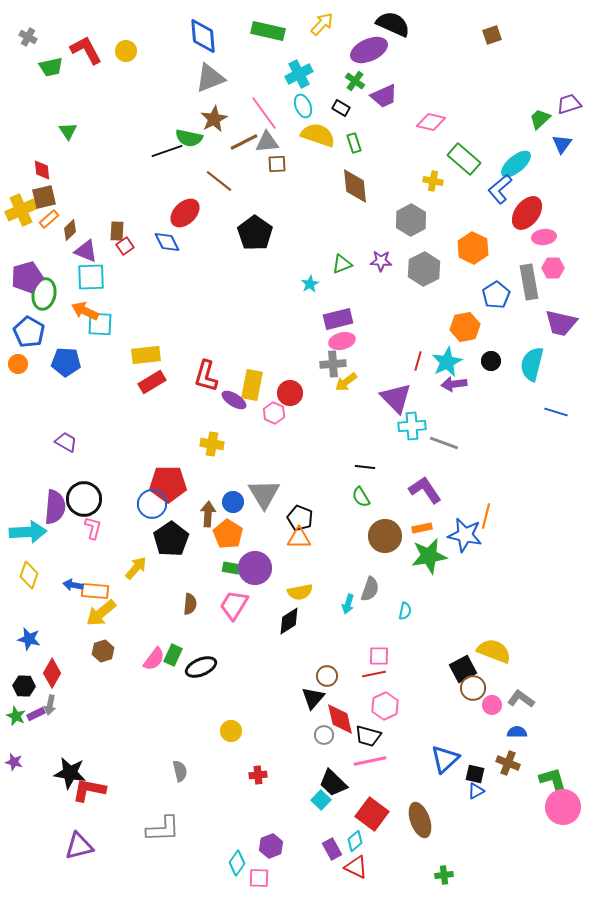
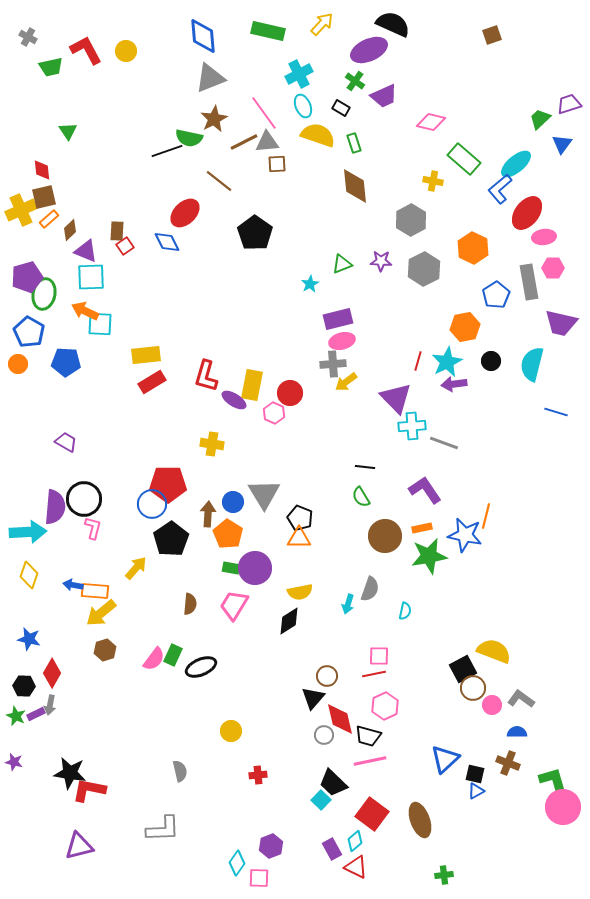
brown hexagon at (103, 651): moved 2 px right, 1 px up
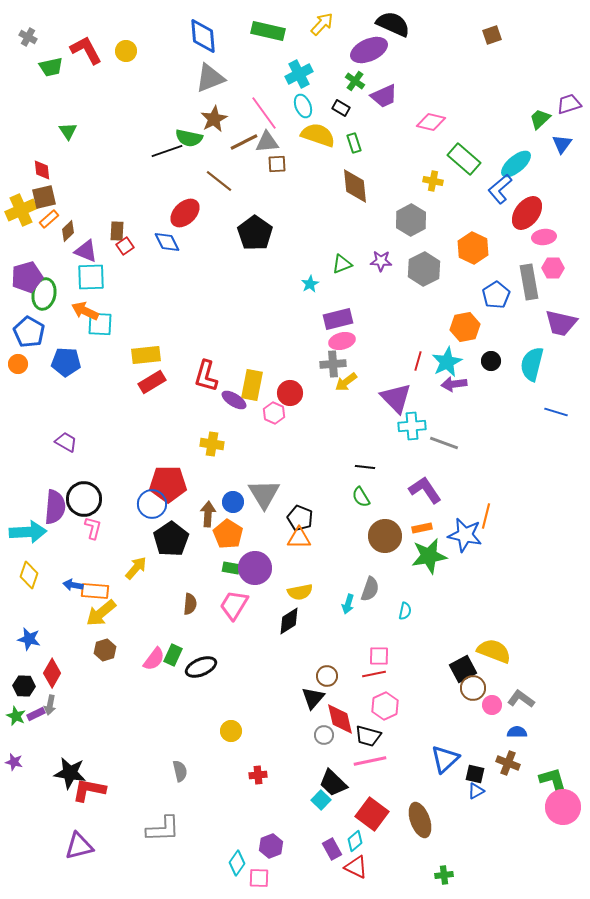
brown diamond at (70, 230): moved 2 px left, 1 px down
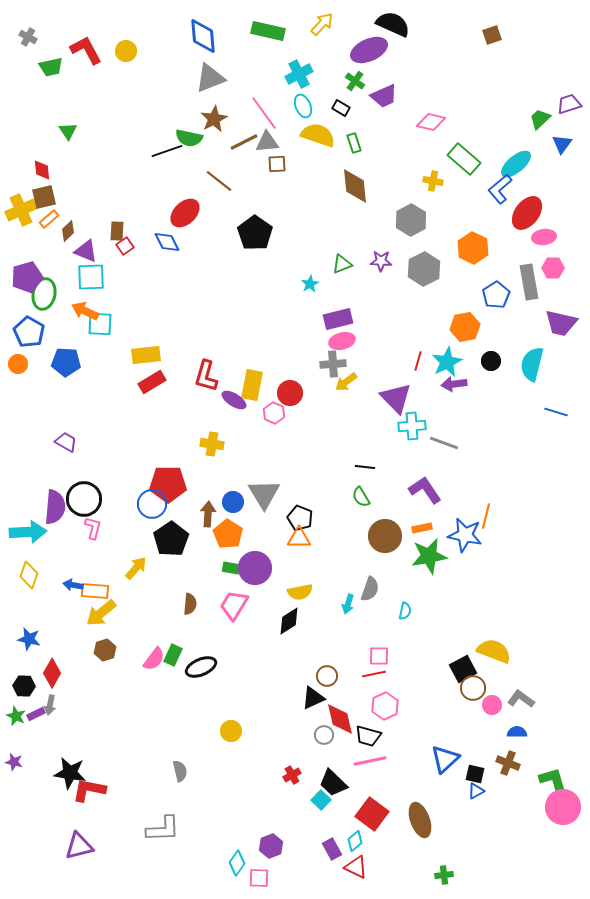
black triangle at (313, 698): rotated 25 degrees clockwise
red cross at (258, 775): moved 34 px right; rotated 24 degrees counterclockwise
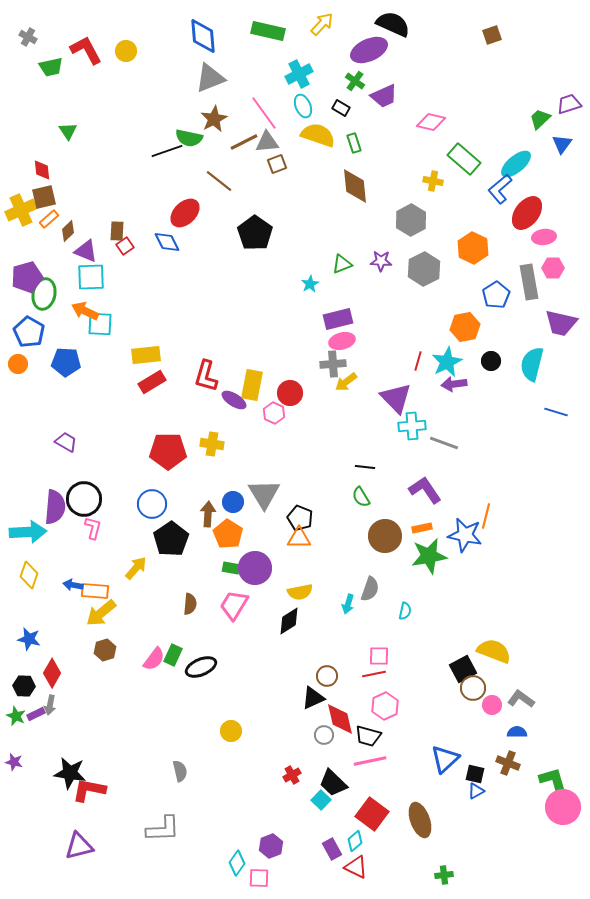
brown square at (277, 164): rotated 18 degrees counterclockwise
red pentagon at (168, 484): moved 33 px up
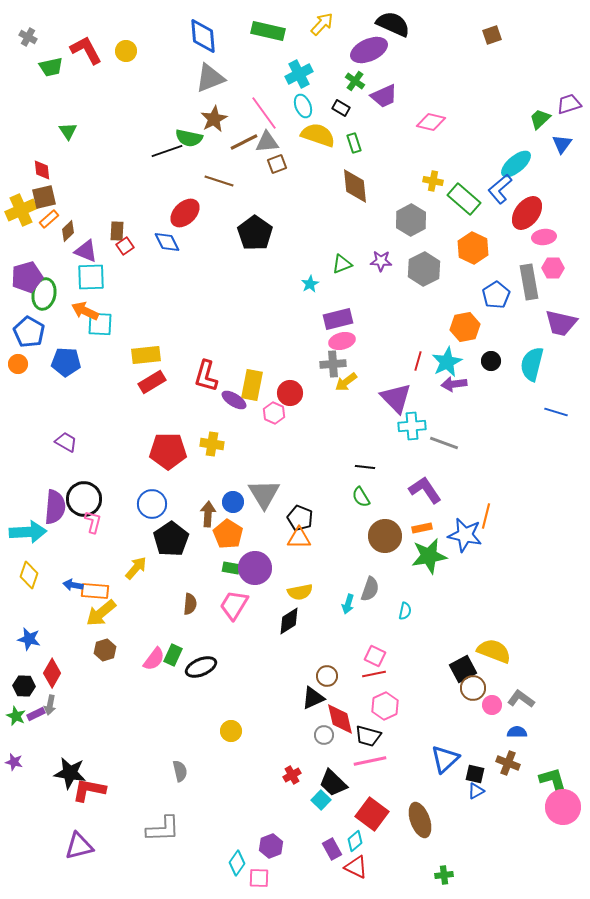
green rectangle at (464, 159): moved 40 px down
brown line at (219, 181): rotated 20 degrees counterclockwise
pink L-shape at (93, 528): moved 6 px up
pink square at (379, 656): moved 4 px left; rotated 25 degrees clockwise
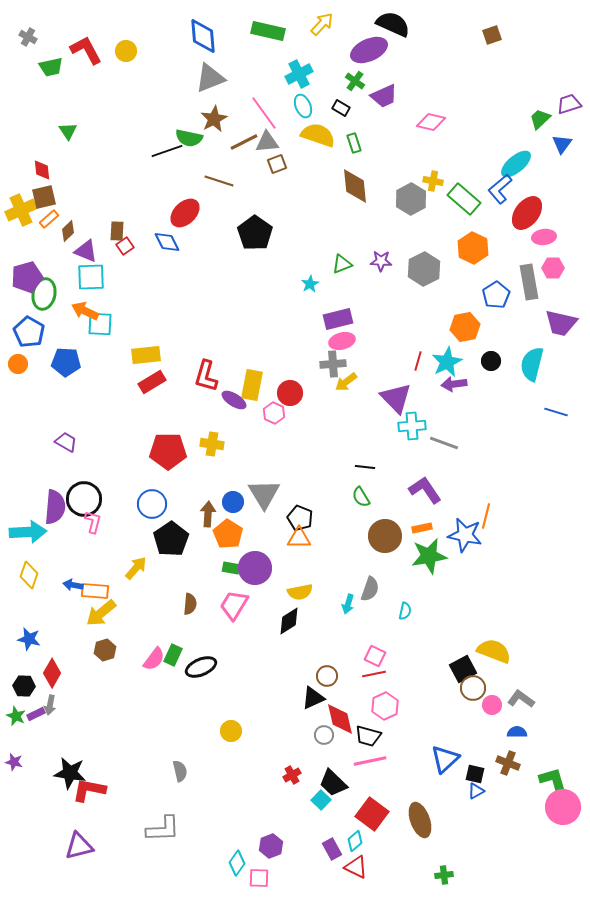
gray hexagon at (411, 220): moved 21 px up
